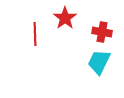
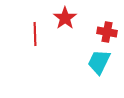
red cross: moved 5 px right
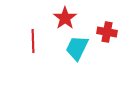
red line: moved 2 px left, 7 px down
cyan trapezoid: moved 22 px left, 14 px up
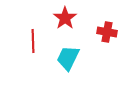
cyan trapezoid: moved 9 px left, 10 px down
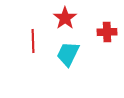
red cross: rotated 12 degrees counterclockwise
cyan trapezoid: moved 4 px up
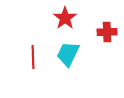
red line: moved 16 px down
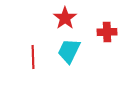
cyan trapezoid: moved 1 px right, 3 px up
